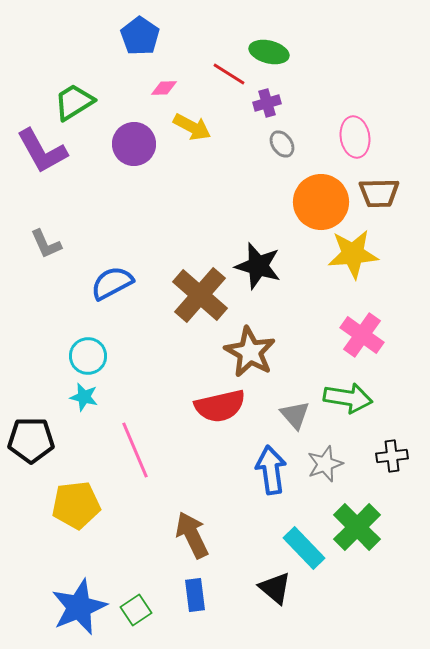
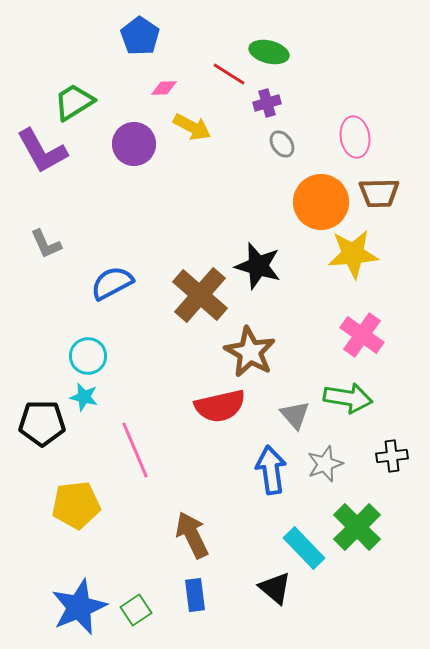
black pentagon: moved 11 px right, 17 px up
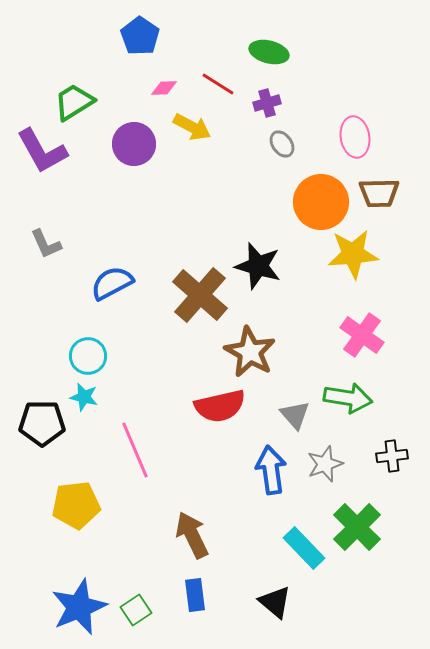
red line: moved 11 px left, 10 px down
black triangle: moved 14 px down
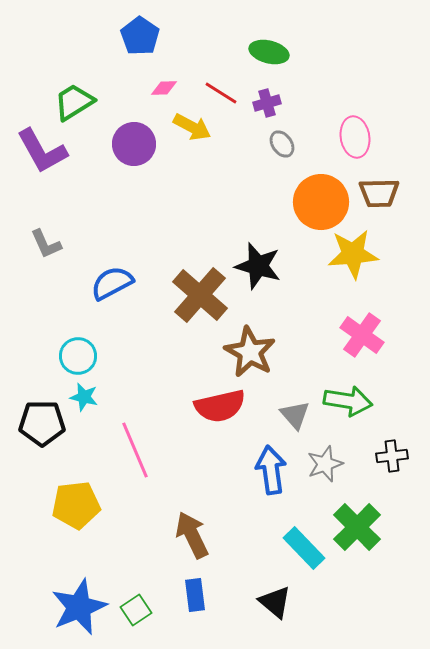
red line: moved 3 px right, 9 px down
cyan circle: moved 10 px left
green arrow: moved 3 px down
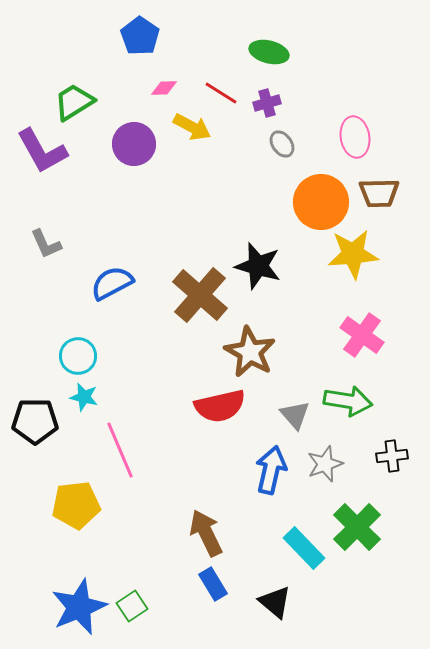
black pentagon: moved 7 px left, 2 px up
pink line: moved 15 px left
blue arrow: rotated 21 degrees clockwise
brown arrow: moved 14 px right, 2 px up
blue rectangle: moved 18 px right, 11 px up; rotated 24 degrees counterclockwise
green square: moved 4 px left, 4 px up
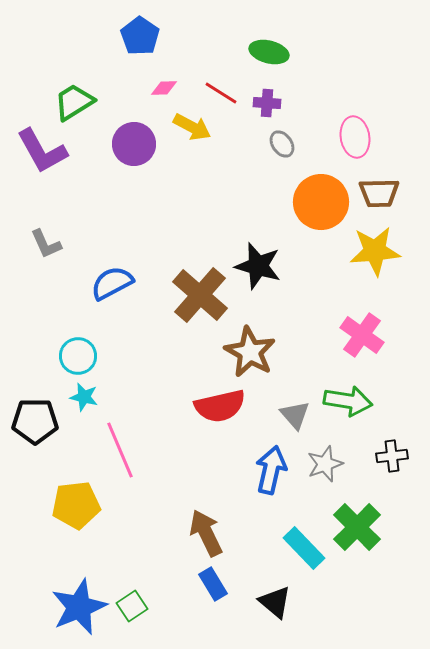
purple cross: rotated 20 degrees clockwise
yellow star: moved 22 px right, 3 px up
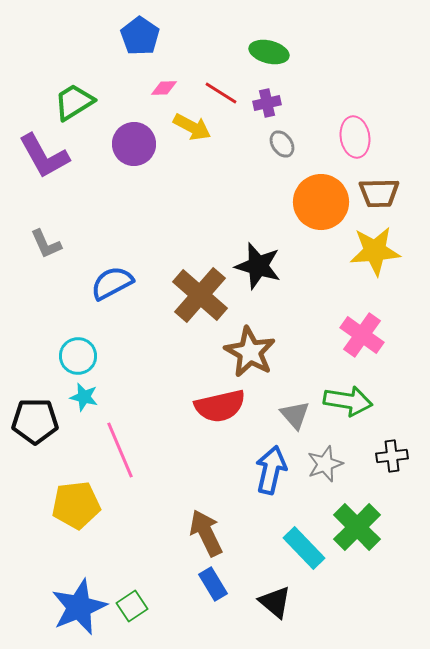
purple cross: rotated 16 degrees counterclockwise
purple L-shape: moved 2 px right, 5 px down
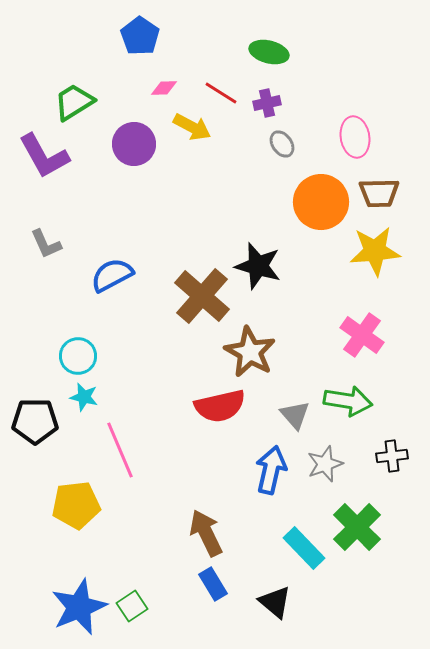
blue semicircle: moved 8 px up
brown cross: moved 2 px right, 1 px down
